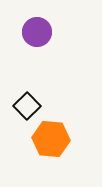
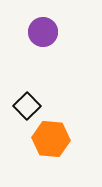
purple circle: moved 6 px right
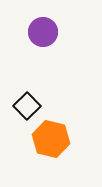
orange hexagon: rotated 9 degrees clockwise
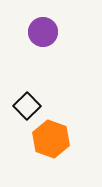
orange hexagon: rotated 6 degrees clockwise
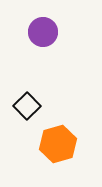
orange hexagon: moved 7 px right, 5 px down; rotated 24 degrees clockwise
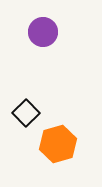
black square: moved 1 px left, 7 px down
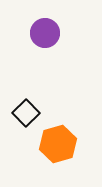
purple circle: moved 2 px right, 1 px down
